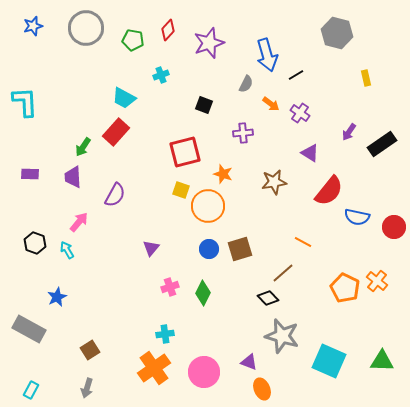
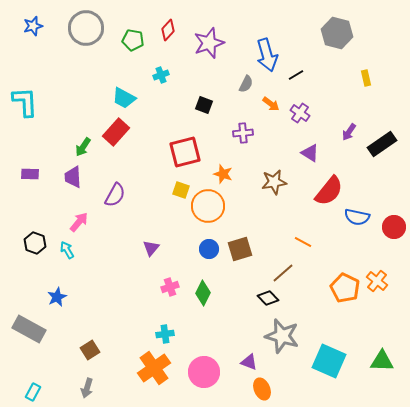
cyan rectangle at (31, 390): moved 2 px right, 2 px down
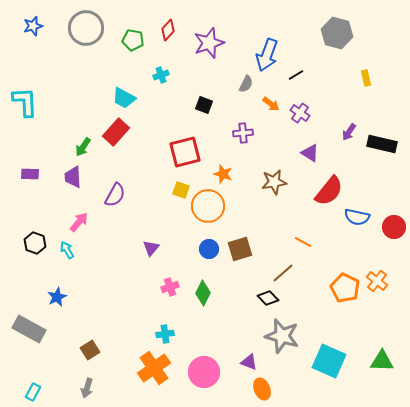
blue arrow at (267, 55): rotated 36 degrees clockwise
black rectangle at (382, 144): rotated 48 degrees clockwise
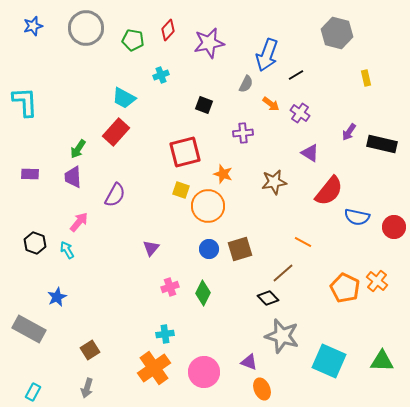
purple star at (209, 43): rotated 8 degrees clockwise
green arrow at (83, 147): moved 5 px left, 2 px down
